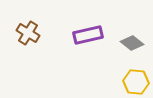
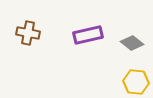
brown cross: rotated 20 degrees counterclockwise
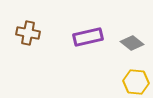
purple rectangle: moved 2 px down
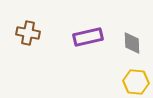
gray diamond: rotated 50 degrees clockwise
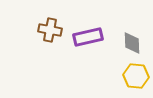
brown cross: moved 22 px right, 3 px up
yellow hexagon: moved 6 px up
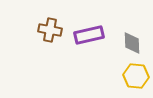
purple rectangle: moved 1 px right, 2 px up
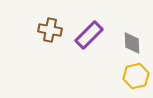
purple rectangle: rotated 32 degrees counterclockwise
yellow hexagon: rotated 20 degrees counterclockwise
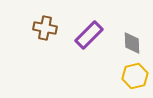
brown cross: moved 5 px left, 2 px up
yellow hexagon: moved 1 px left
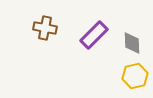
purple rectangle: moved 5 px right
